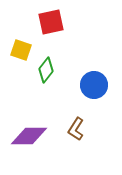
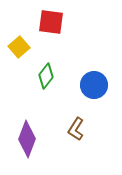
red square: rotated 20 degrees clockwise
yellow square: moved 2 px left, 3 px up; rotated 30 degrees clockwise
green diamond: moved 6 px down
purple diamond: moved 2 px left, 3 px down; rotated 69 degrees counterclockwise
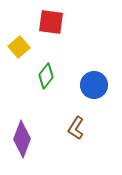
brown L-shape: moved 1 px up
purple diamond: moved 5 px left
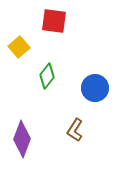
red square: moved 3 px right, 1 px up
green diamond: moved 1 px right
blue circle: moved 1 px right, 3 px down
brown L-shape: moved 1 px left, 2 px down
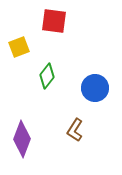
yellow square: rotated 20 degrees clockwise
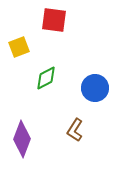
red square: moved 1 px up
green diamond: moved 1 px left, 2 px down; rotated 25 degrees clockwise
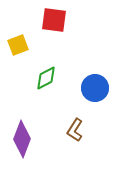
yellow square: moved 1 px left, 2 px up
